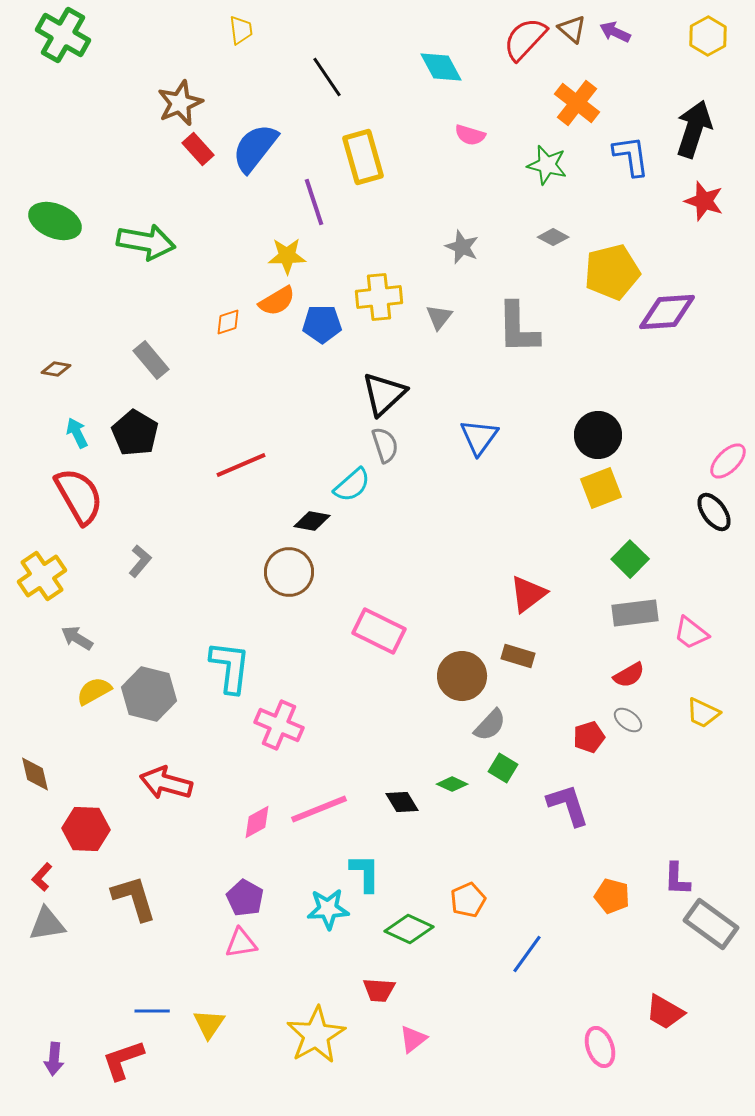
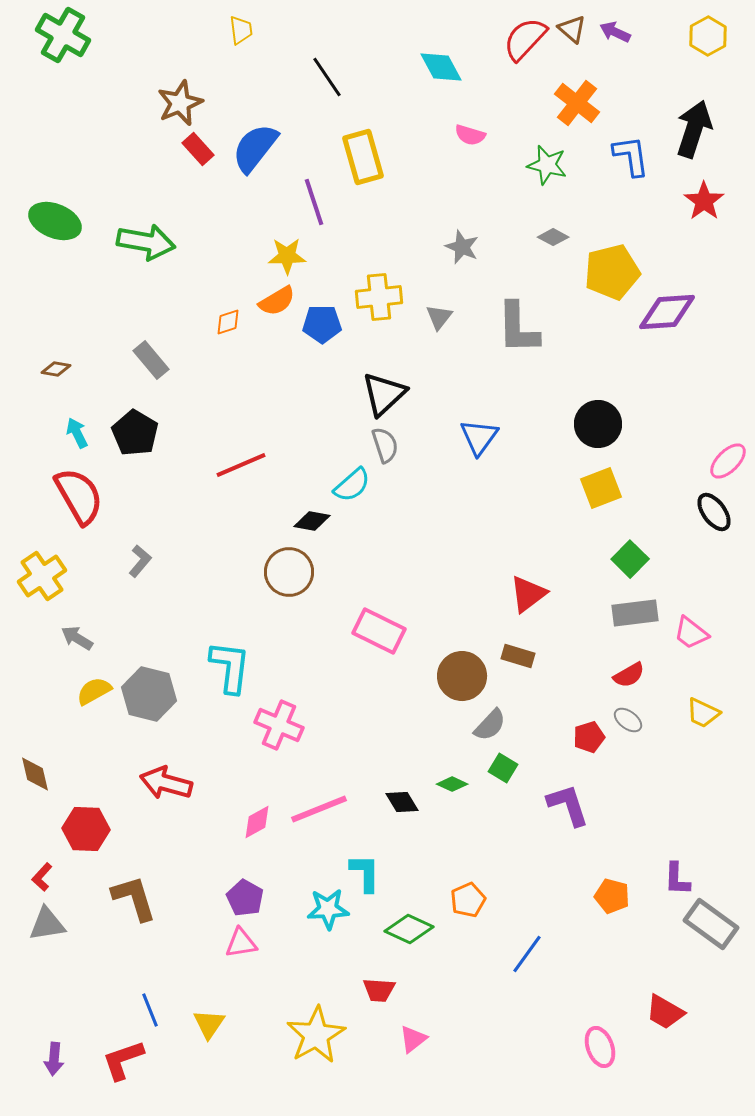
red star at (704, 201): rotated 18 degrees clockwise
black circle at (598, 435): moved 11 px up
blue line at (152, 1011): moved 2 px left, 1 px up; rotated 68 degrees clockwise
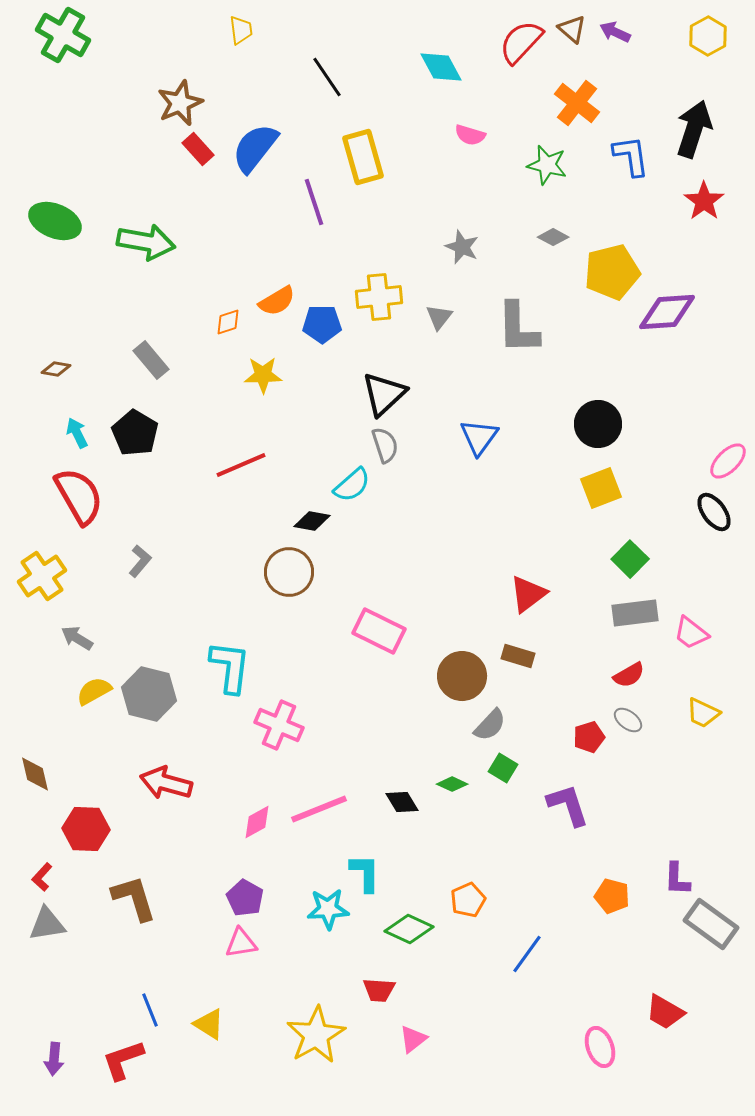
red semicircle at (525, 39): moved 4 px left, 3 px down
yellow star at (287, 256): moved 24 px left, 119 px down
yellow triangle at (209, 1024): rotated 32 degrees counterclockwise
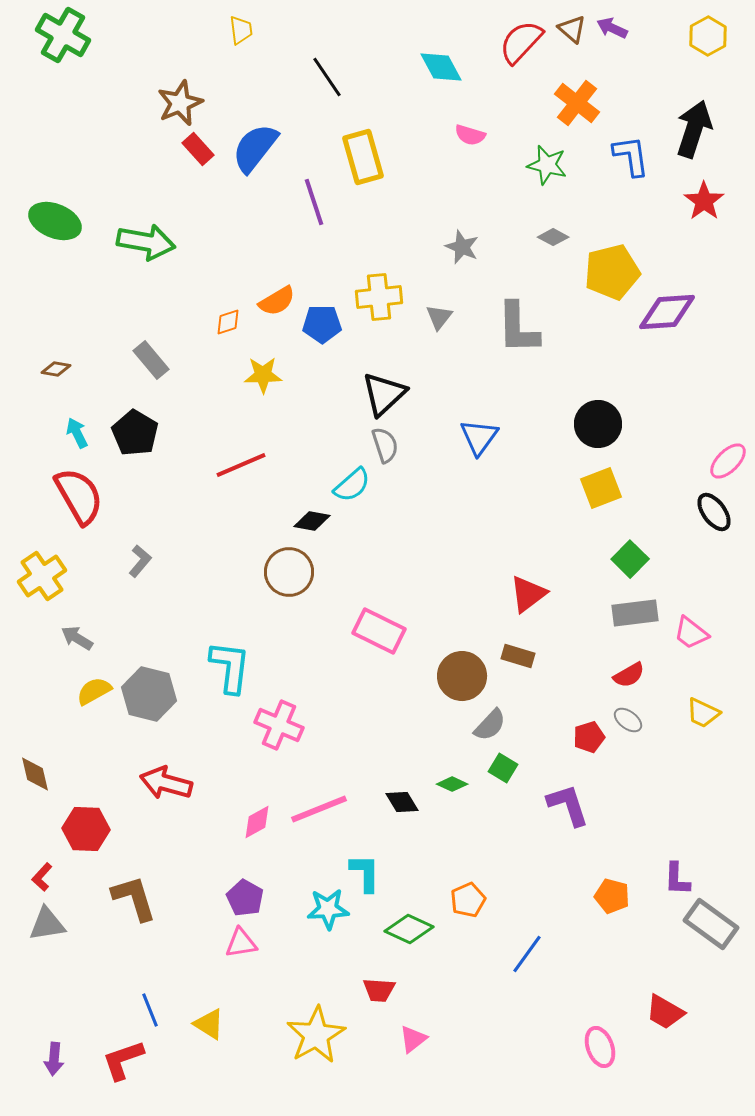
purple arrow at (615, 32): moved 3 px left, 4 px up
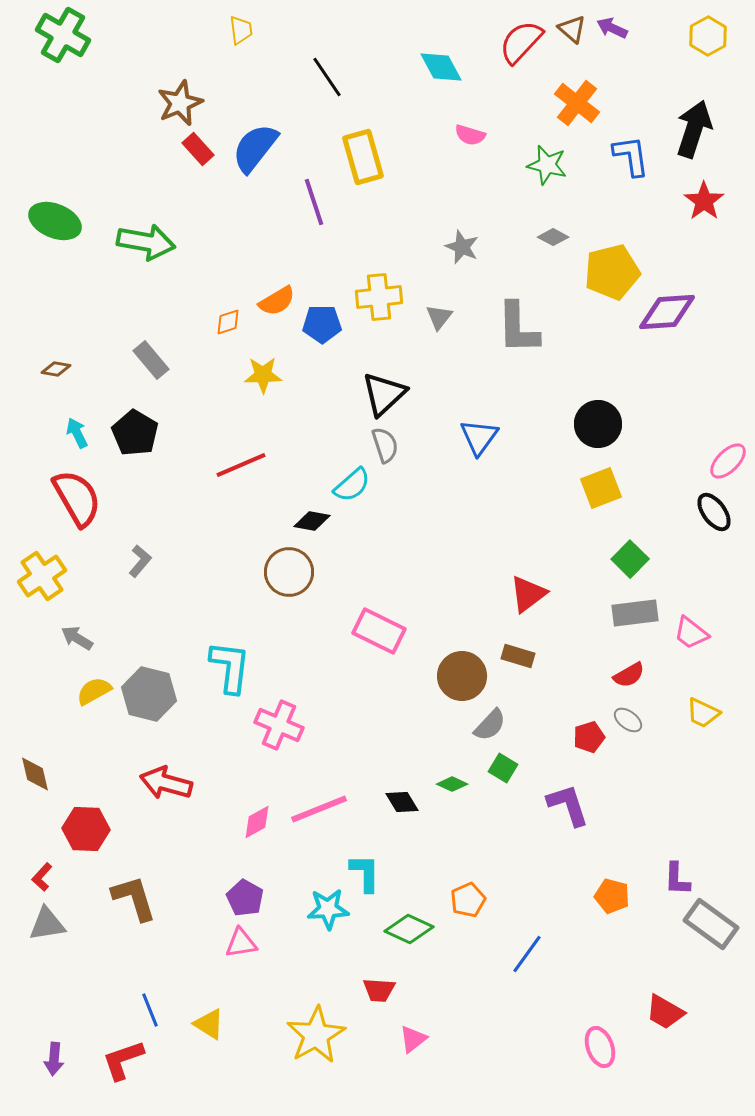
red semicircle at (79, 496): moved 2 px left, 2 px down
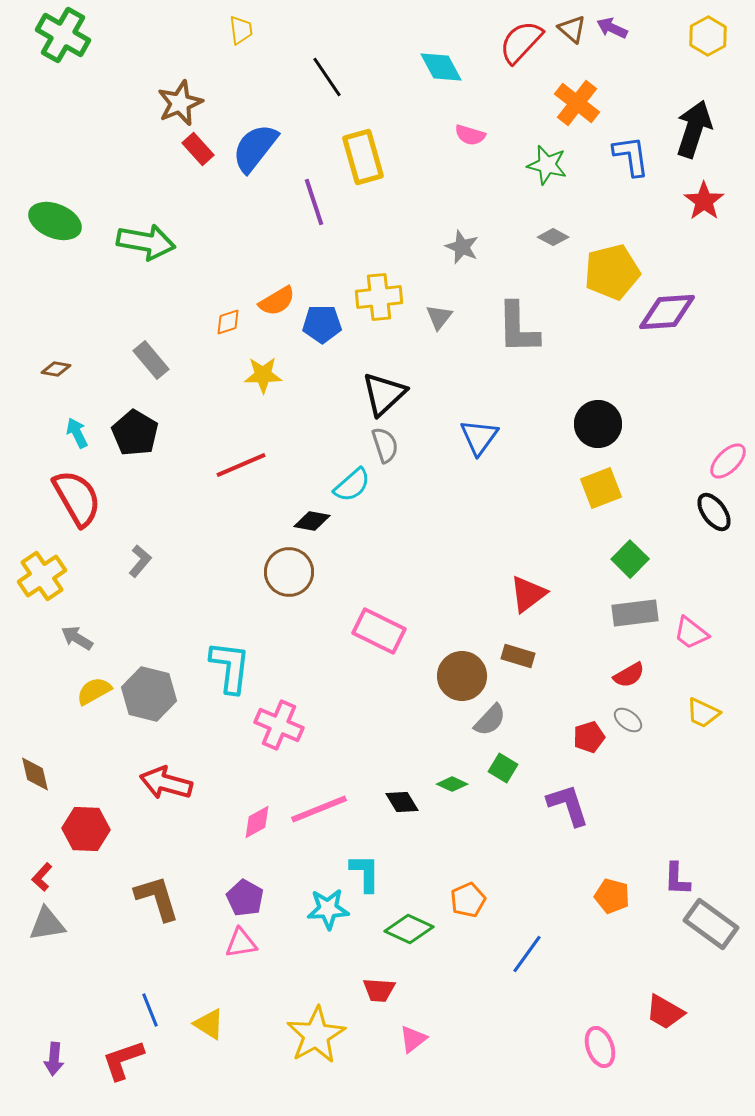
gray semicircle at (490, 725): moved 5 px up
brown L-shape at (134, 898): moved 23 px right
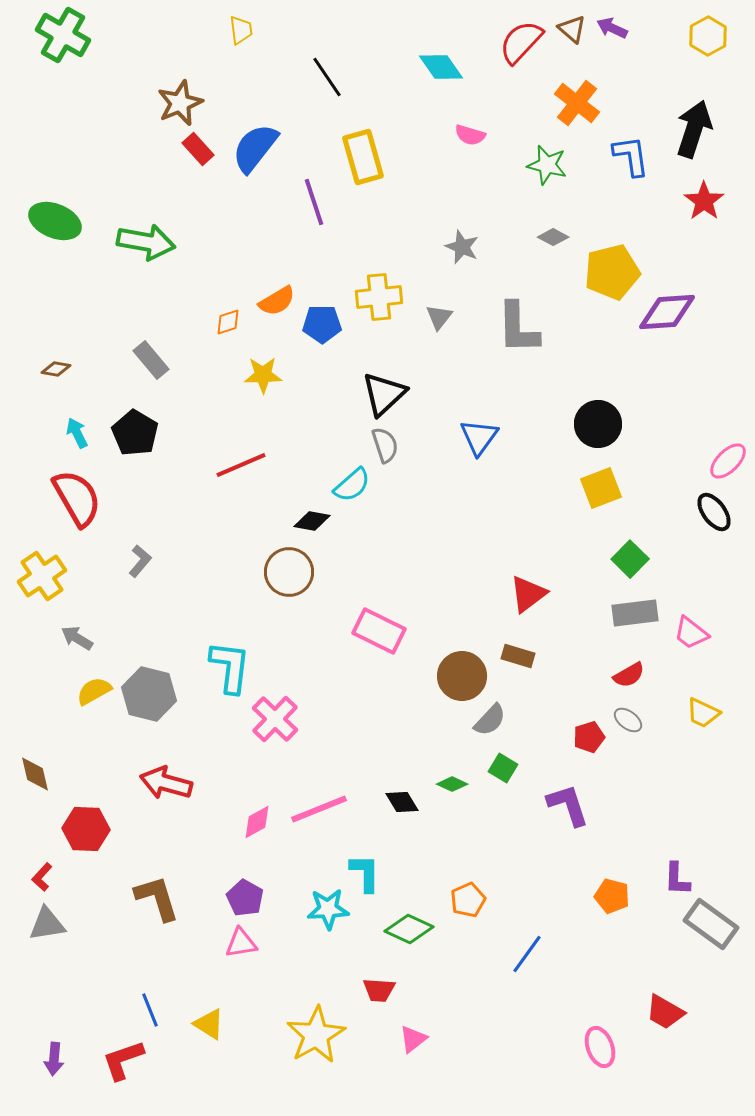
cyan diamond at (441, 67): rotated 6 degrees counterclockwise
pink cross at (279, 725): moved 4 px left, 6 px up; rotated 21 degrees clockwise
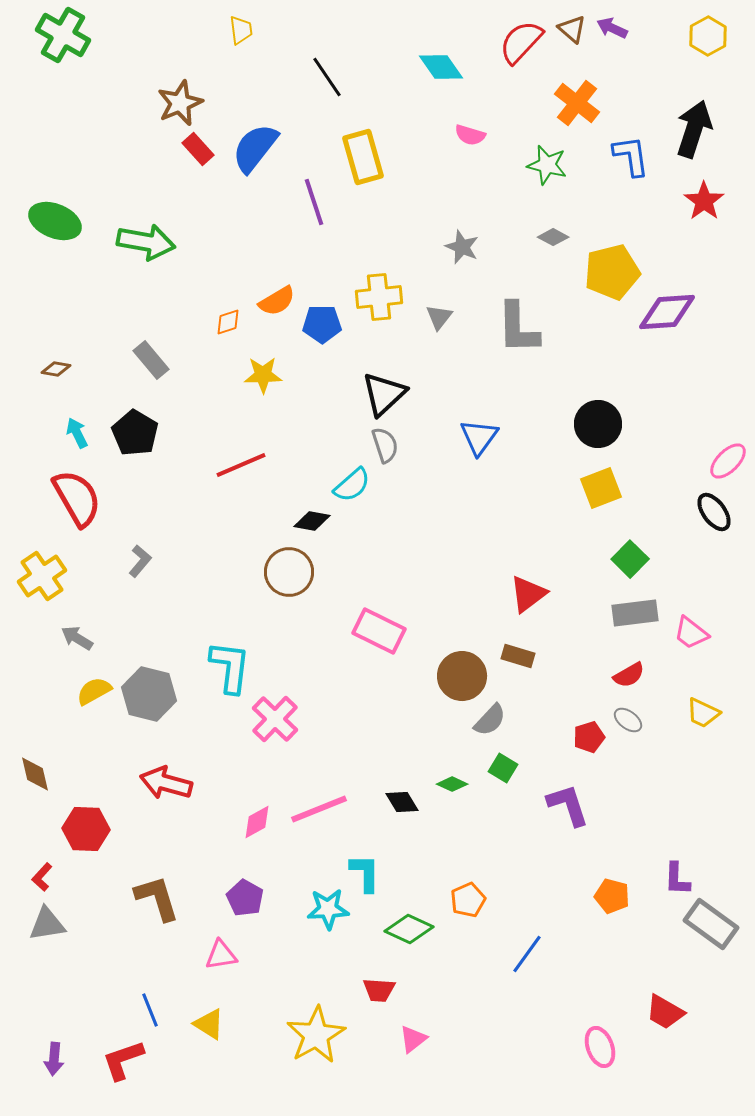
pink triangle at (241, 943): moved 20 px left, 12 px down
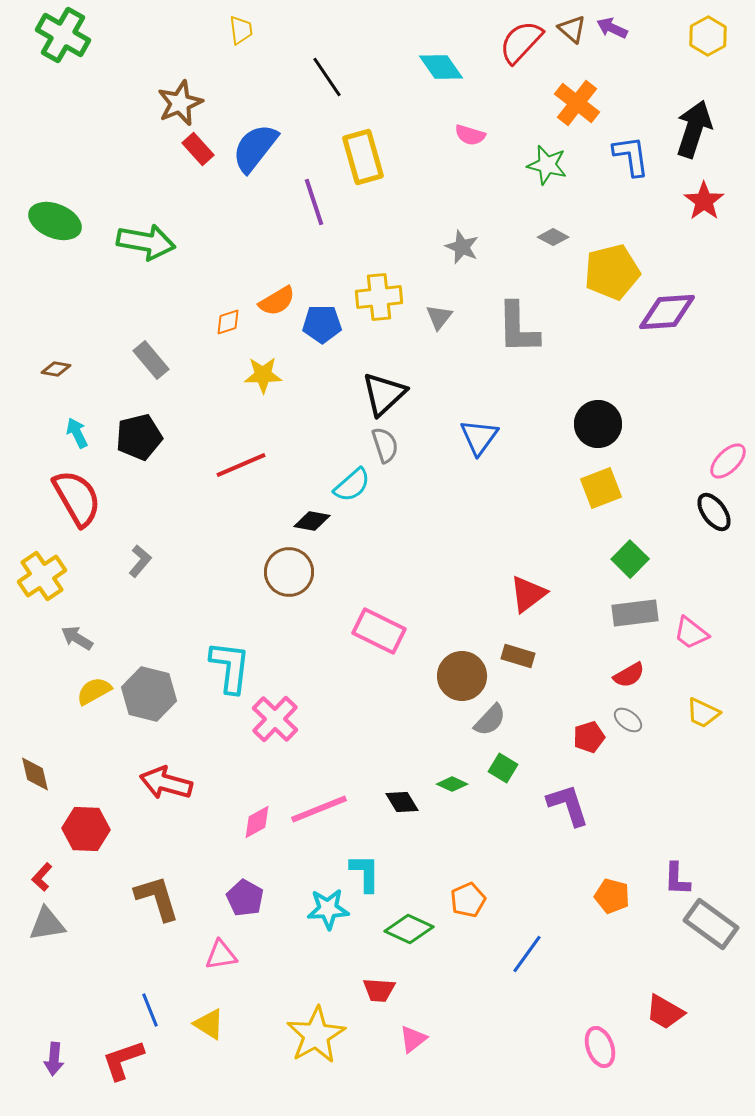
black pentagon at (135, 433): moved 4 px right, 4 px down; rotated 27 degrees clockwise
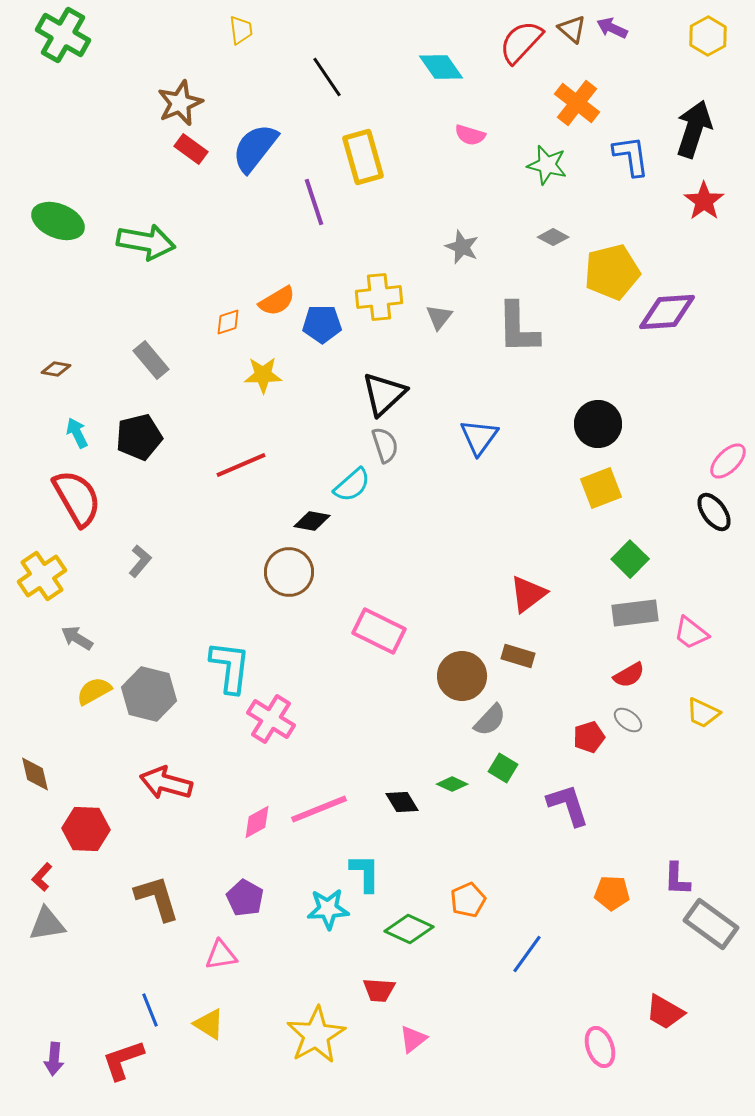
red rectangle at (198, 149): moved 7 px left; rotated 12 degrees counterclockwise
green ellipse at (55, 221): moved 3 px right
pink cross at (275, 719): moved 4 px left; rotated 12 degrees counterclockwise
orange pentagon at (612, 896): moved 3 px up; rotated 12 degrees counterclockwise
